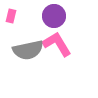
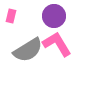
gray semicircle: rotated 20 degrees counterclockwise
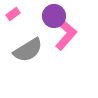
pink rectangle: moved 2 px right, 2 px up; rotated 40 degrees clockwise
pink L-shape: moved 9 px right, 9 px up; rotated 72 degrees clockwise
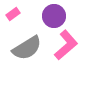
pink L-shape: moved 10 px down; rotated 8 degrees clockwise
gray semicircle: moved 1 px left, 2 px up
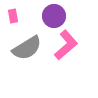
pink rectangle: moved 2 px down; rotated 64 degrees counterclockwise
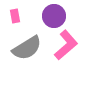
pink rectangle: moved 2 px right
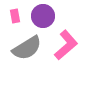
purple circle: moved 11 px left
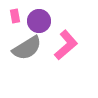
purple circle: moved 4 px left, 5 px down
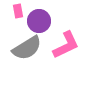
pink rectangle: moved 3 px right, 5 px up
pink L-shape: rotated 16 degrees clockwise
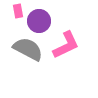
gray semicircle: moved 1 px right, 1 px down; rotated 120 degrees counterclockwise
